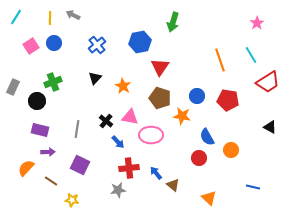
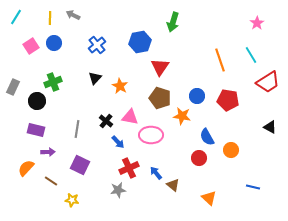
orange star at (123, 86): moved 3 px left
purple rectangle at (40, 130): moved 4 px left
red cross at (129, 168): rotated 18 degrees counterclockwise
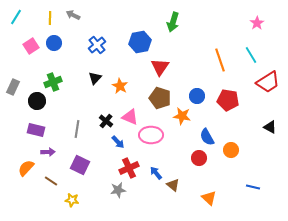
pink triangle at (130, 117): rotated 12 degrees clockwise
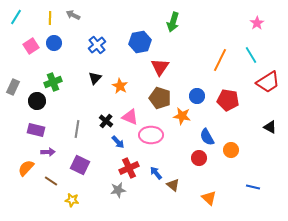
orange line at (220, 60): rotated 45 degrees clockwise
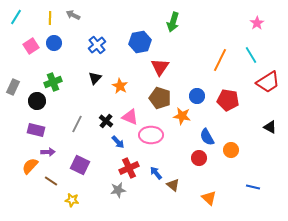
gray line at (77, 129): moved 5 px up; rotated 18 degrees clockwise
orange semicircle at (26, 168): moved 4 px right, 2 px up
